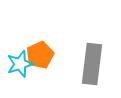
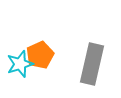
gray rectangle: rotated 6 degrees clockwise
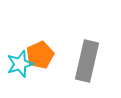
gray rectangle: moved 5 px left, 3 px up
